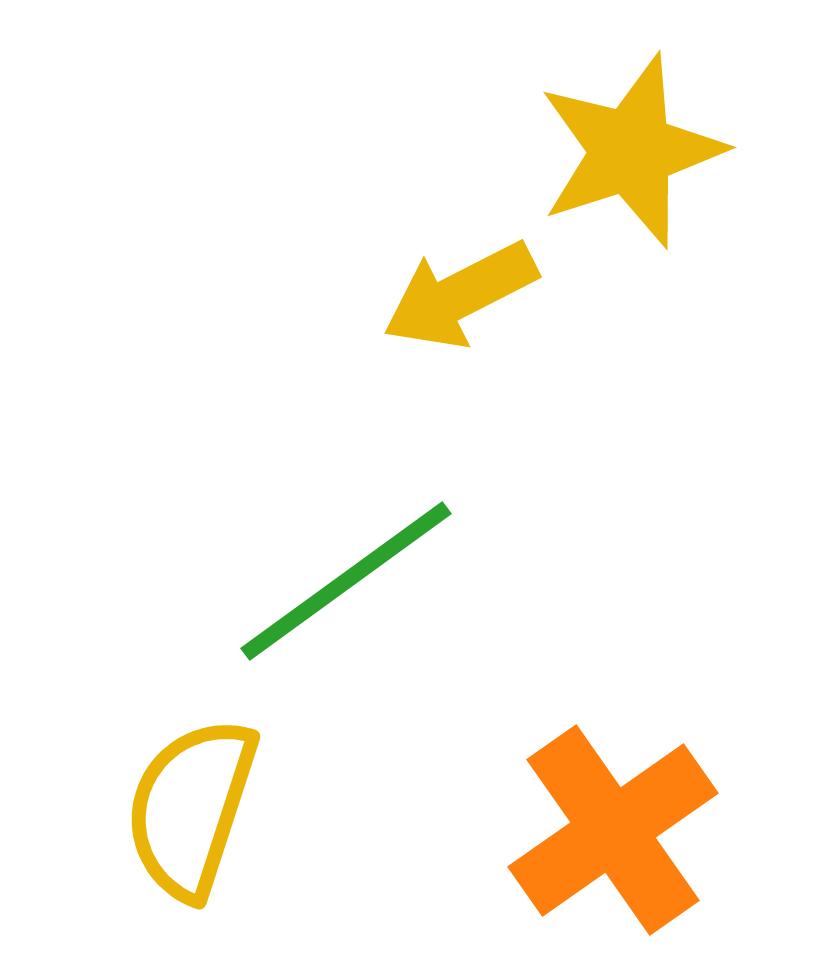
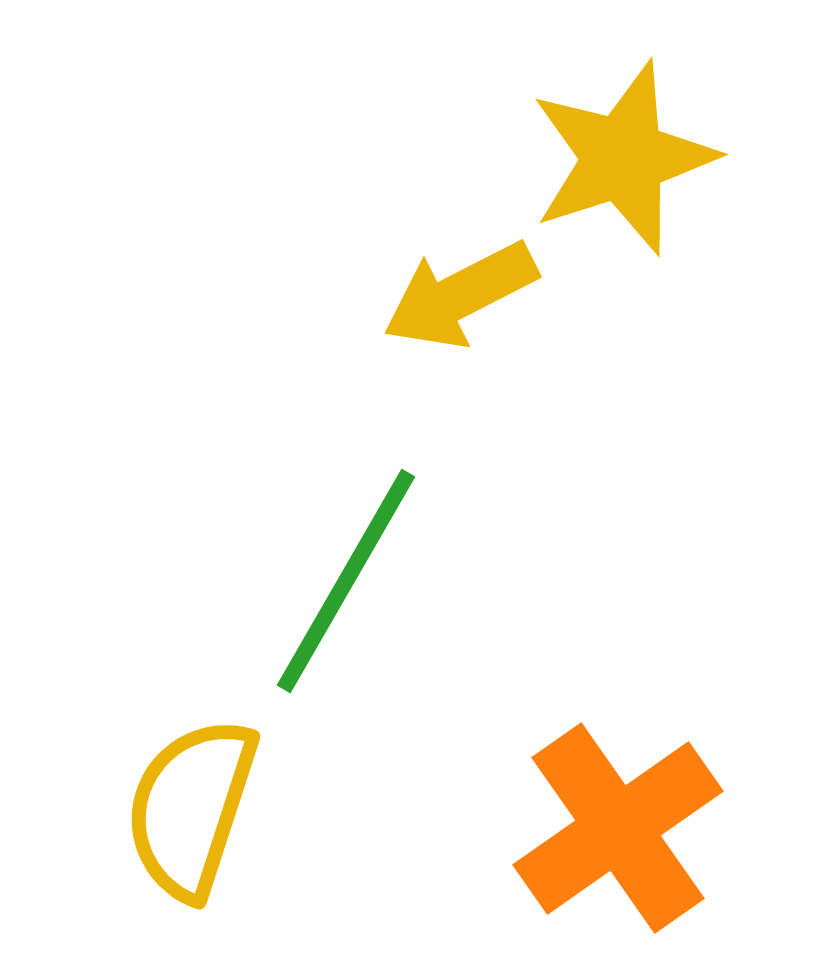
yellow star: moved 8 px left, 7 px down
green line: rotated 24 degrees counterclockwise
orange cross: moved 5 px right, 2 px up
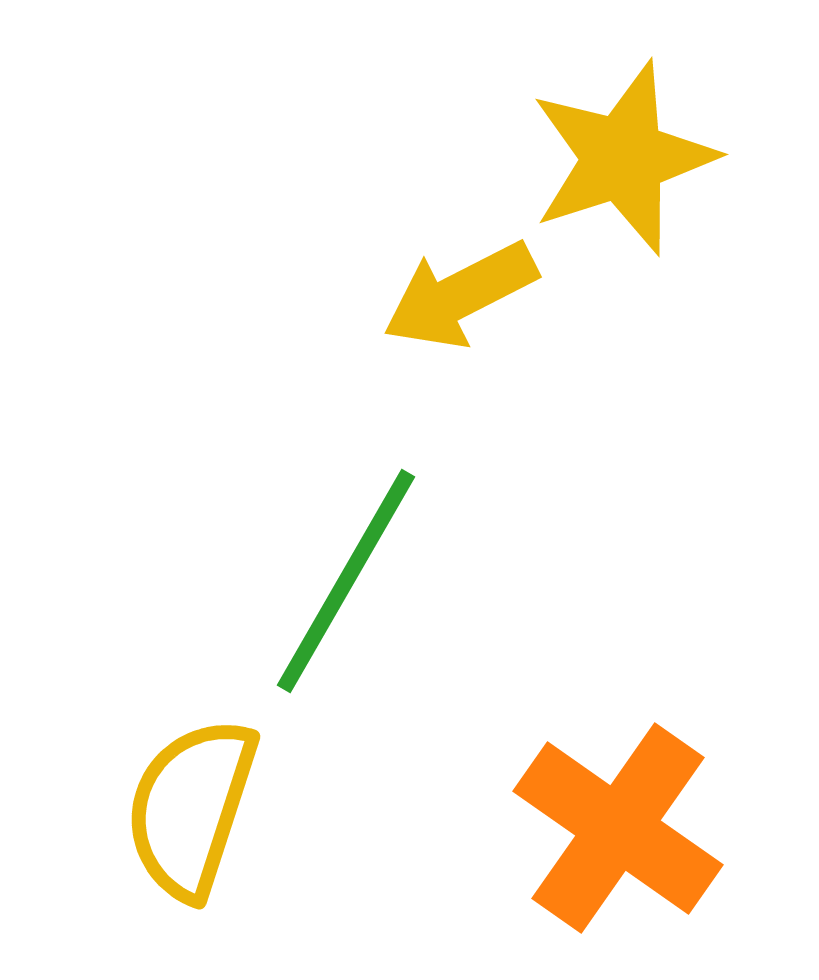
orange cross: rotated 20 degrees counterclockwise
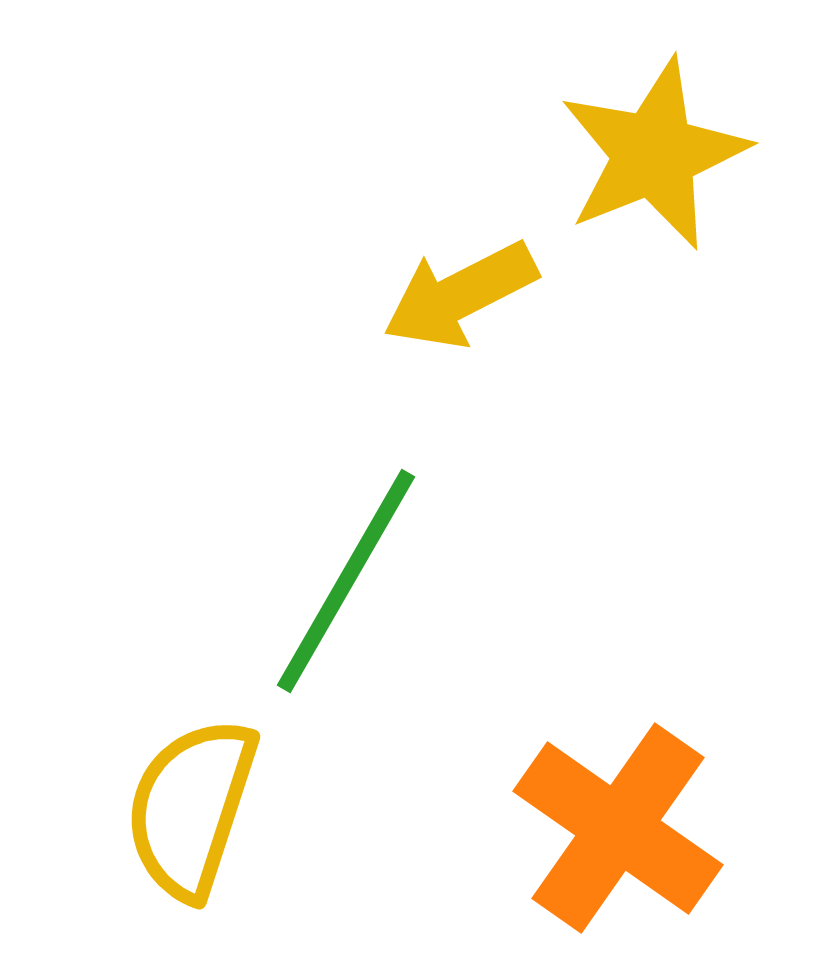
yellow star: moved 31 px right, 4 px up; rotated 4 degrees counterclockwise
